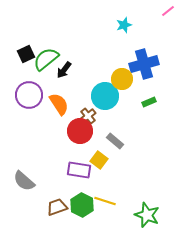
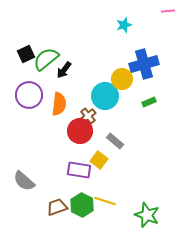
pink line: rotated 32 degrees clockwise
orange semicircle: rotated 40 degrees clockwise
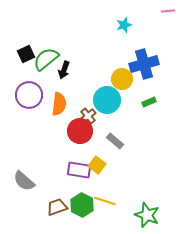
black arrow: rotated 18 degrees counterclockwise
cyan circle: moved 2 px right, 4 px down
yellow square: moved 2 px left, 5 px down
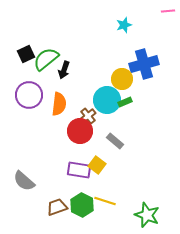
green rectangle: moved 24 px left
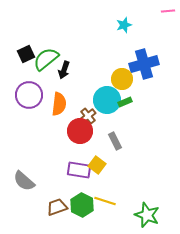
gray rectangle: rotated 24 degrees clockwise
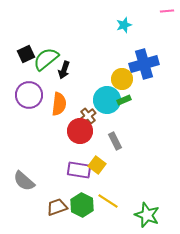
pink line: moved 1 px left
green rectangle: moved 1 px left, 2 px up
yellow line: moved 3 px right; rotated 15 degrees clockwise
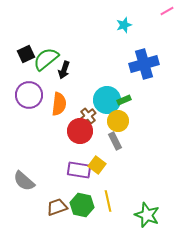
pink line: rotated 24 degrees counterclockwise
yellow circle: moved 4 px left, 42 px down
yellow line: rotated 45 degrees clockwise
green hexagon: rotated 15 degrees counterclockwise
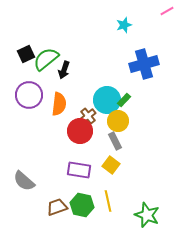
green rectangle: rotated 24 degrees counterclockwise
yellow square: moved 14 px right
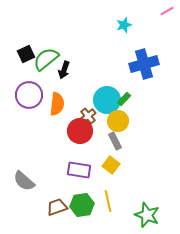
green rectangle: moved 1 px up
orange semicircle: moved 2 px left
green hexagon: rotated 20 degrees counterclockwise
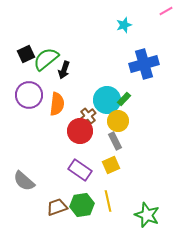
pink line: moved 1 px left
yellow square: rotated 30 degrees clockwise
purple rectangle: moved 1 px right; rotated 25 degrees clockwise
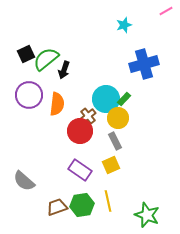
cyan circle: moved 1 px left, 1 px up
yellow circle: moved 3 px up
